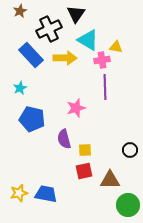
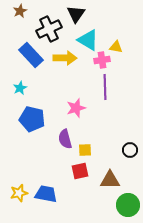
purple semicircle: moved 1 px right
red square: moved 4 px left
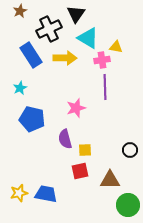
cyan triangle: moved 2 px up
blue rectangle: rotated 10 degrees clockwise
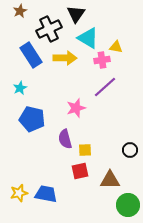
purple line: rotated 50 degrees clockwise
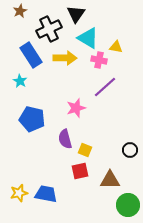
pink cross: moved 3 px left; rotated 21 degrees clockwise
cyan star: moved 7 px up; rotated 16 degrees counterclockwise
yellow square: rotated 24 degrees clockwise
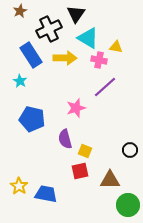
yellow square: moved 1 px down
yellow star: moved 7 px up; rotated 24 degrees counterclockwise
